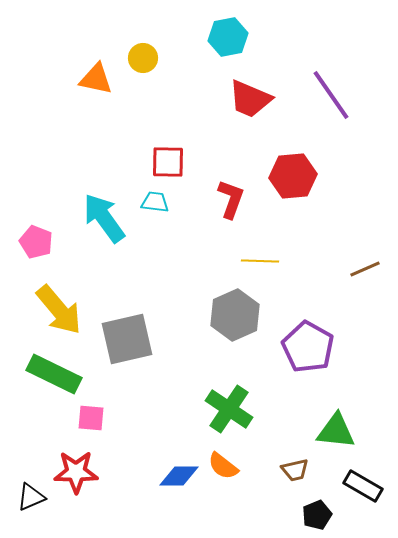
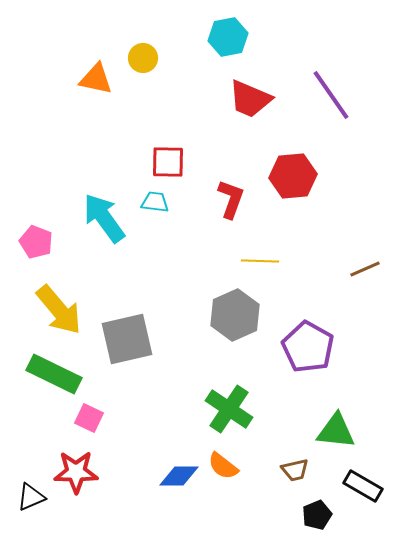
pink square: moved 2 px left; rotated 20 degrees clockwise
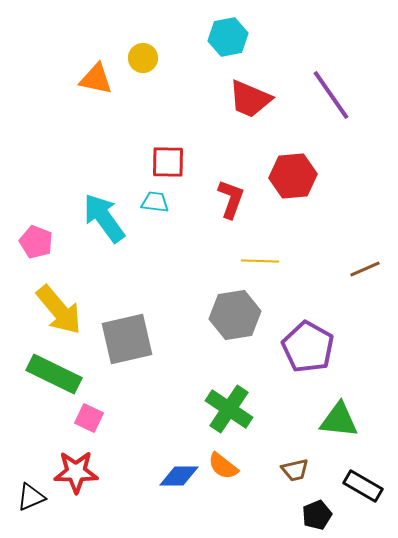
gray hexagon: rotated 15 degrees clockwise
green triangle: moved 3 px right, 11 px up
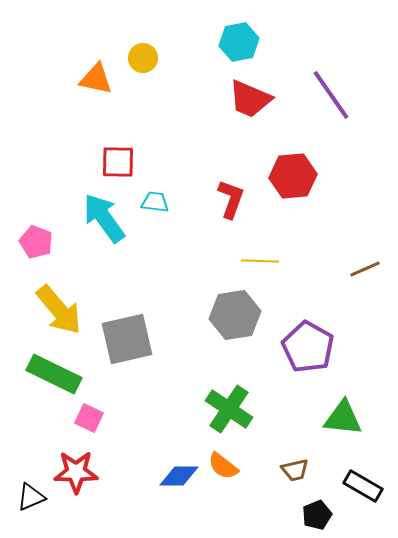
cyan hexagon: moved 11 px right, 5 px down
red square: moved 50 px left
green triangle: moved 4 px right, 2 px up
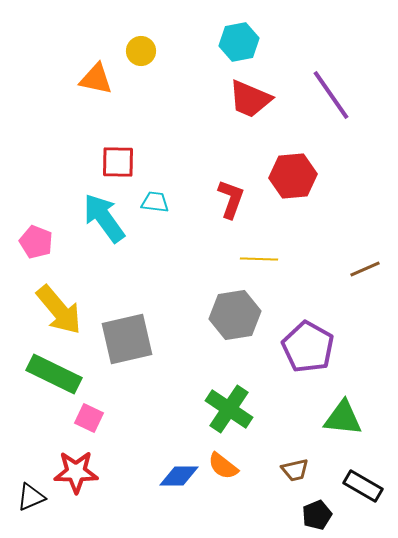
yellow circle: moved 2 px left, 7 px up
yellow line: moved 1 px left, 2 px up
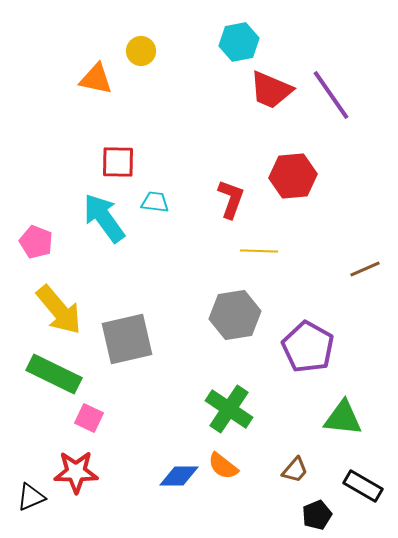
red trapezoid: moved 21 px right, 9 px up
yellow line: moved 8 px up
brown trapezoid: rotated 36 degrees counterclockwise
